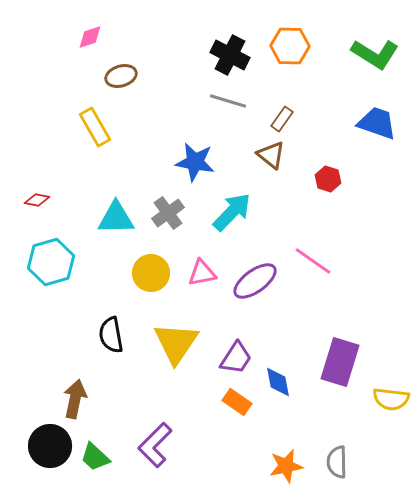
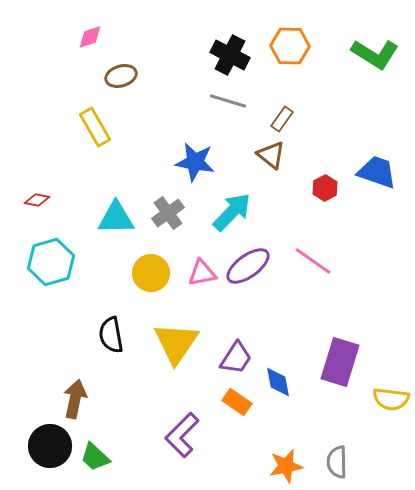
blue trapezoid: moved 49 px down
red hexagon: moved 3 px left, 9 px down; rotated 15 degrees clockwise
purple ellipse: moved 7 px left, 15 px up
purple L-shape: moved 27 px right, 10 px up
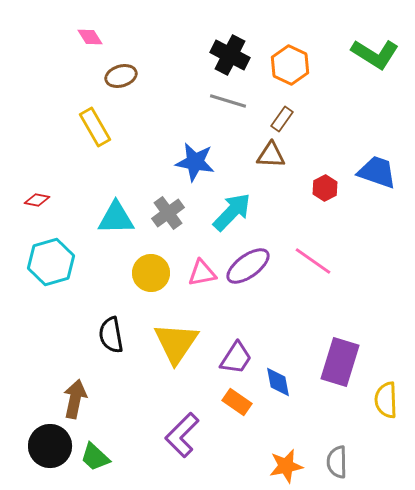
pink diamond: rotated 76 degrees clockwise
orange hexagon: moved 19 px down; rotated 24 degrees clockwise
brown triangle: rotated 36 degrees counterclockwise
yellow semicircle: moved 5 px left, 1 px down; rotated 81 degrees clockwise
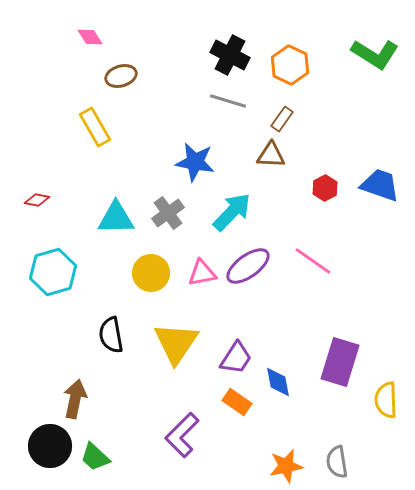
blue trapezoid: moved 3 px right, 13 px down
cyan hexagon: moved 2 px right, 10 px down
gray semicircle: rotated 8 degrees counterclockwise
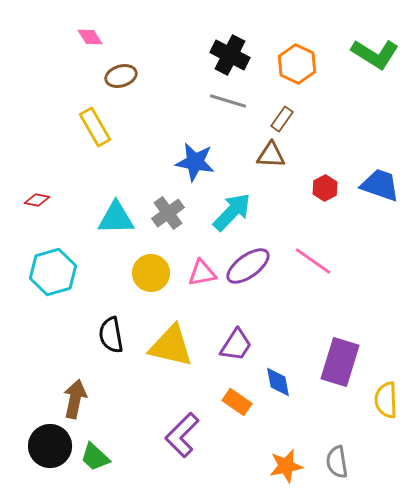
orange hexagon: moved 7 px right, 1 px up
yellow triangle: moved 5 px left, 3 px down; rotated 51 degrees counterclockwise
purple trapezoid: moved 13 px up
